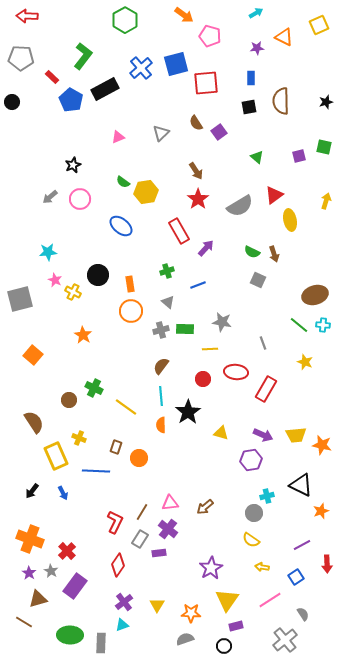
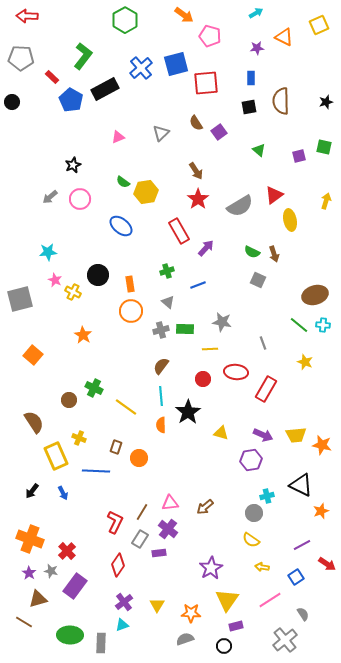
green triangle at (257, 157): moved 2 px right, 7 px up
red arrow at (327, 564): rotated 54 degrees counterclockwise
gray star at (51, 571): rotated 16 degrees counterclockwise
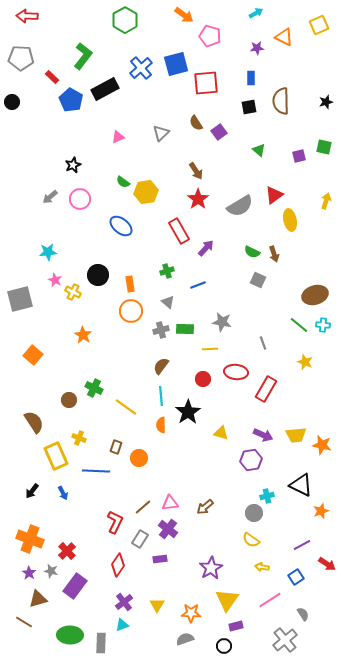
brown line at (142, 512): moved 1 px right, 5 px up; rotated 18 degrees clockwise
purple rectangle at (159, 553): moved 1 px right, 6 px down
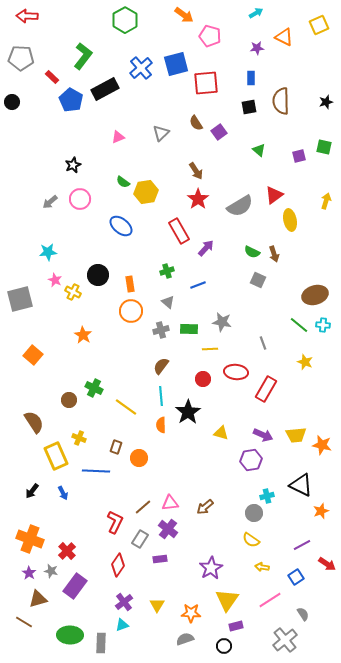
gray arrow at (50, 197): moved 5 px down
green rectangle at (185, 329): moved 4 px right
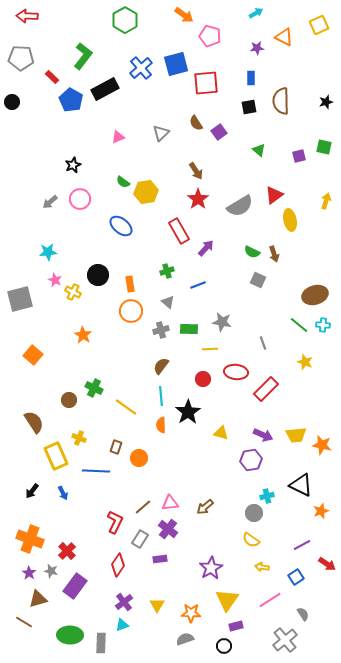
red rectangle at (266, 389): rotated 15 degrees clockwise
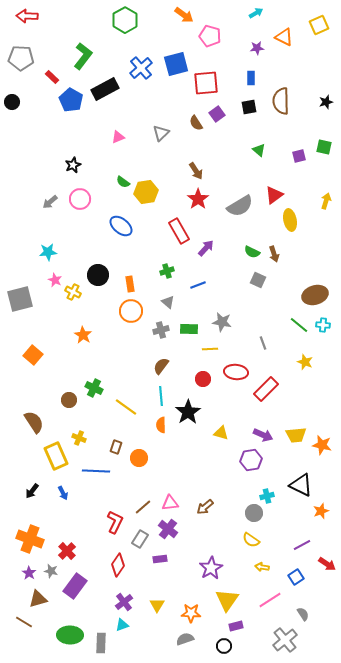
purple square at (219, 132): moved 2 px left, 18 px up
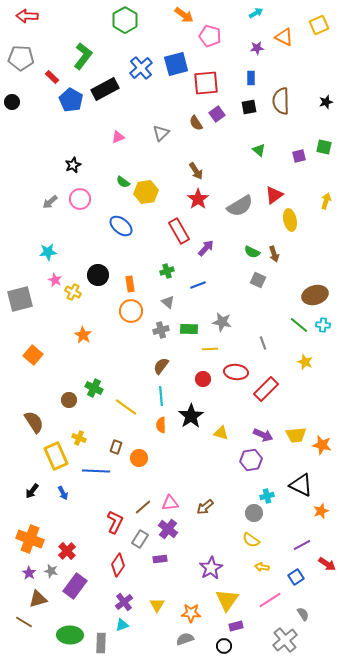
black star at (188, 412): moved 3 px right, 4 px down
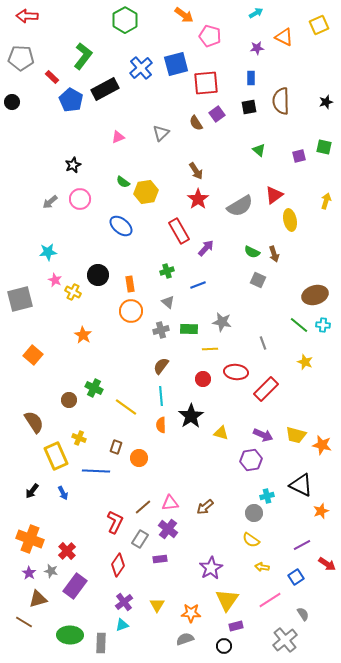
yellow trapezoid at (296, 435): rotated 20 degrees clockwise
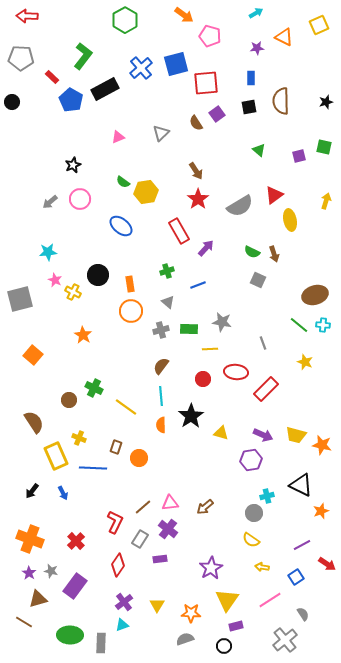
blue line at (96, 471): moved 3 px left, 3 px up
red cross at (67, 551): moved 9 px right, 10 px up
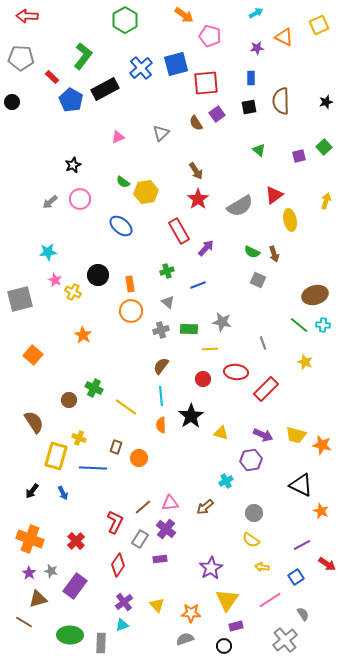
green square at (324, 147): rotated 35 degrees clockwise
yellow rectangle at (56, 456): rotated 40 degrees clockwise
cyan cross at (267, 496): moved 41 px left, 15 px up; rotated 16 degrees counterclockwise
orange star at (321, 511): rotated 28 degrees counterclockwise
purple cross at (168, 529): moved 2 px left
yellow triangle at (157, 605): rotated 14 degrees counterclockwise
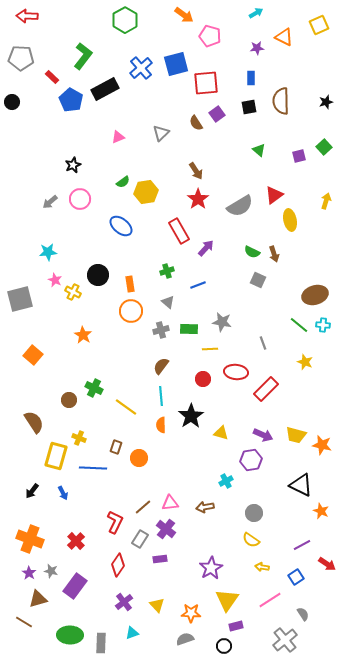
green semicircle at (123, 182): rotated 72 degrees counterclockwise
brown arrow at (205, 507): rotated 30 degrees clockwise
cyan triangle at (122, 625): moved 10 px right, 8 px down
